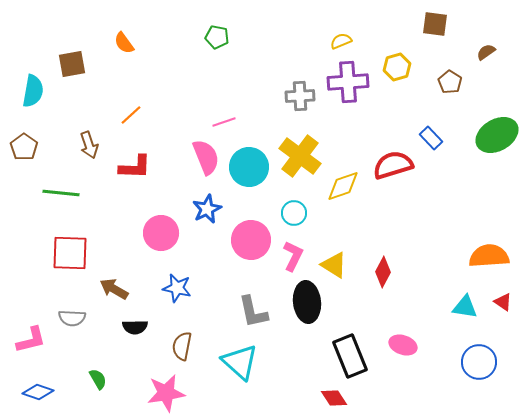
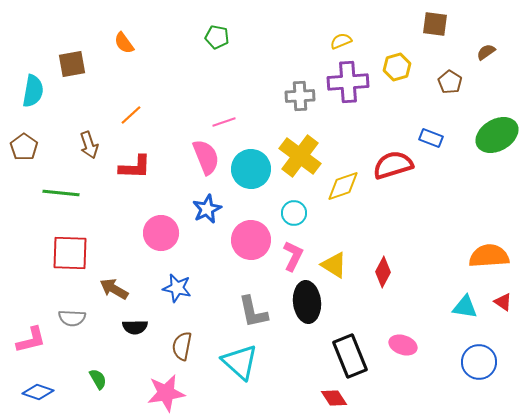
blue rectangle at (431, 138): rotated 25 degrees counterclockwise
cyan circle at (249, 167): moved 2 px right, 2 px down
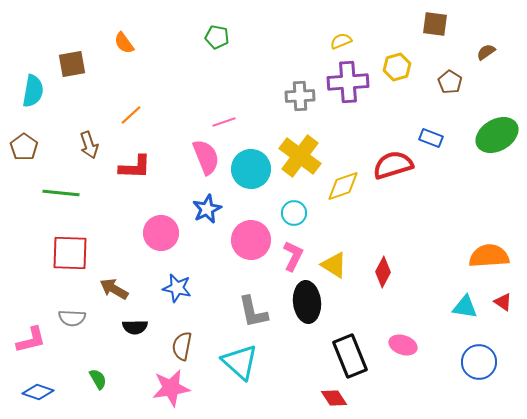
pink star at (166, 393): moved 5 px right, 5 px up
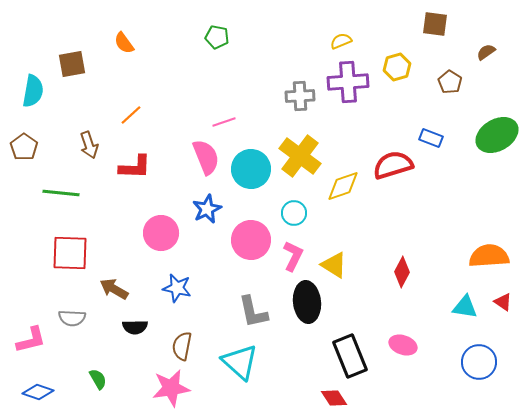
red diamond at (383, 272): moved 19 px right
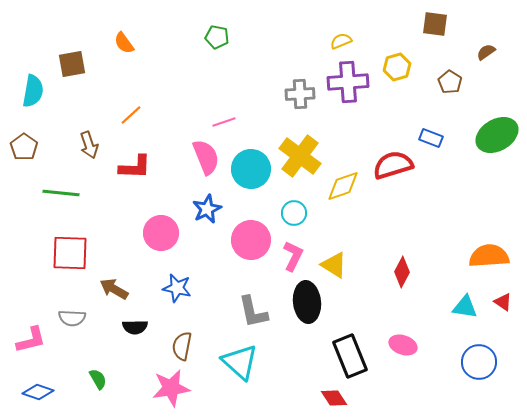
gray cross at (300, 96): moved 2 px up
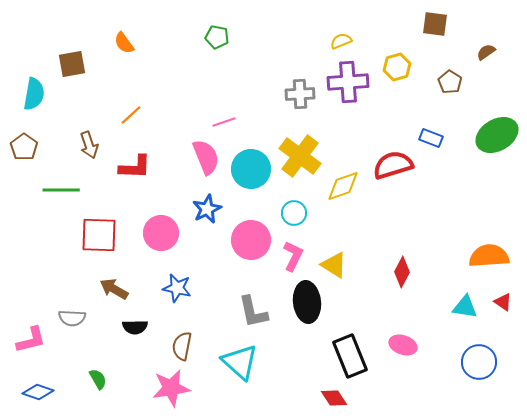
cyan semicircle at (33, 91): moved 1 px right, 3 px down
green line at (61, 193): moved 3 px up; rotated 6 degrees counterclockwise
red square at (70, 253): moved 29 px right, 18 px up
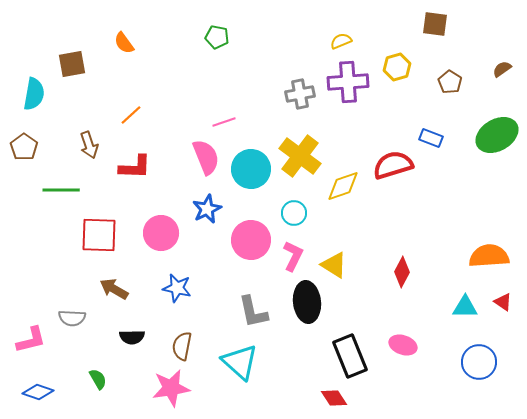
brown semicircle at (486, 52): moved 16 px right, 17 px down
gray cross at (300, 94): rotated 8 degrees counterclockwise
cyan triangle at (465, 307): rotated 8 degrees counterclockwise
black semicircle at (135, 327): moved 3 px left, 10 px down
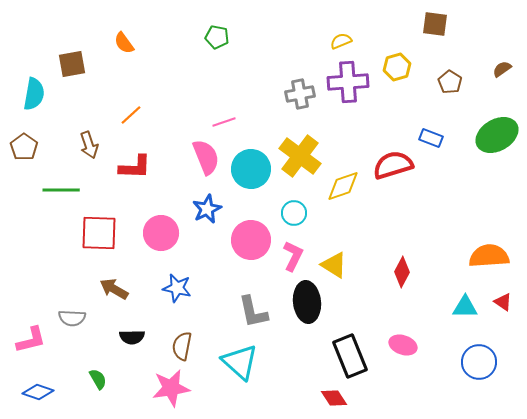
red square at (99, 235): moved 2 px up
